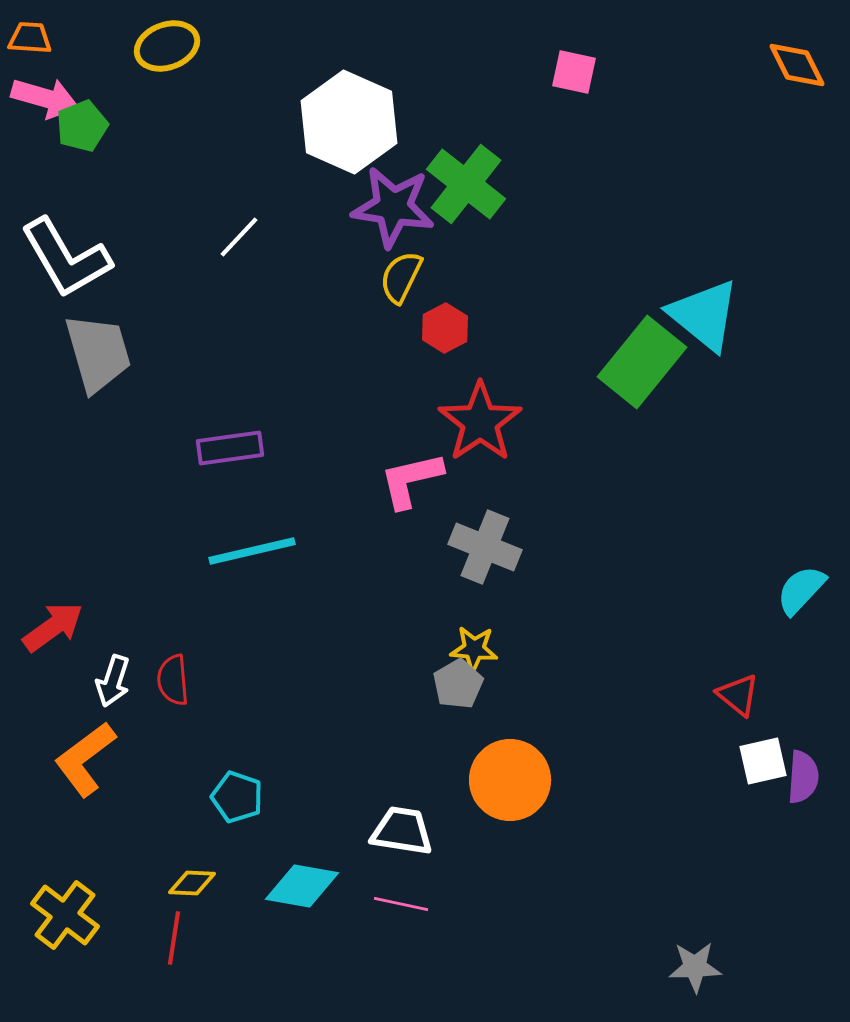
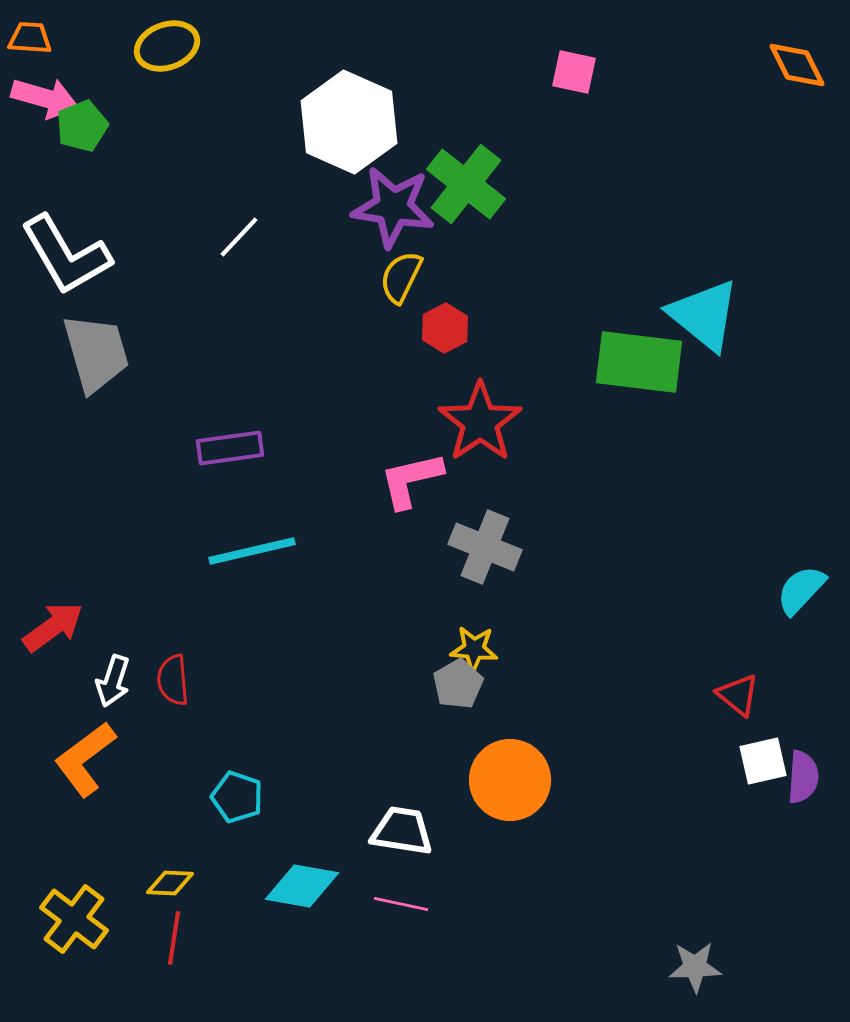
white L-shape: moved 3 px up
gray trapezoid: moved 2 px left
green rectangle: moved 3 px left; rotated 58 degrees clockwise
yellow diamond: moved 22 px left
yellow cross: moved 9 px right, 4 px down
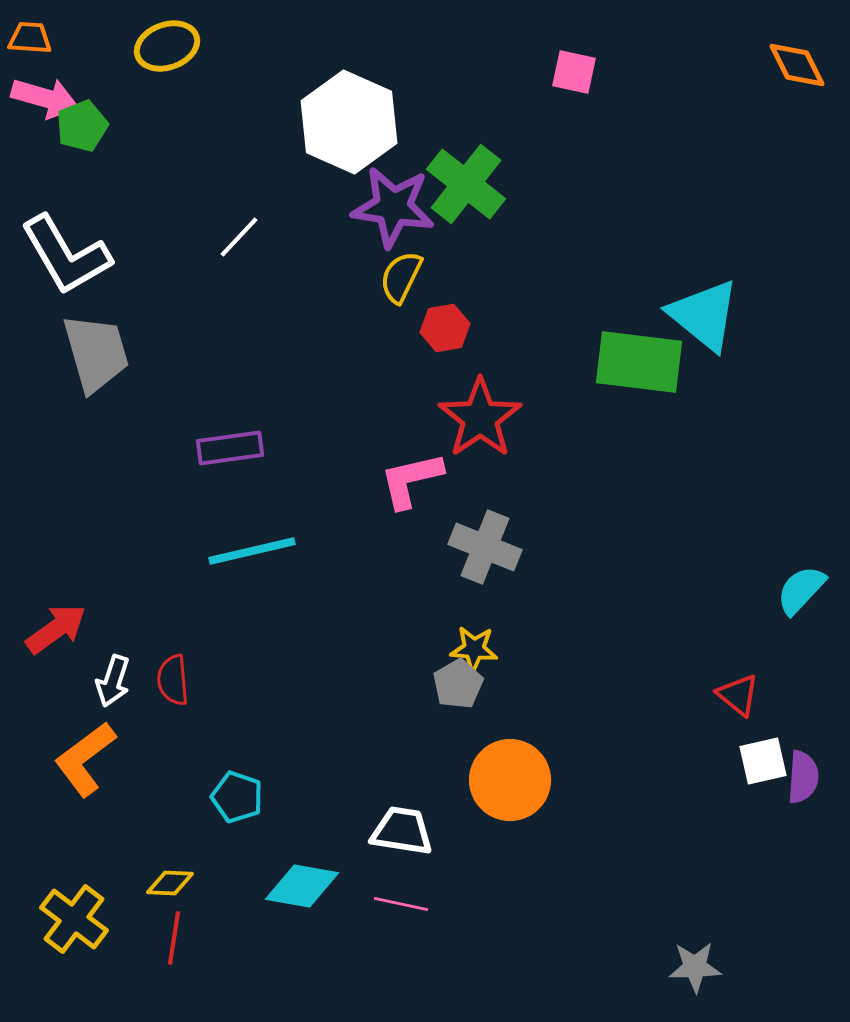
red hexagon: rotated 18 degrees clockwise
red star: moved 4 px up
red arrow: moved 3 px right, 2 px down
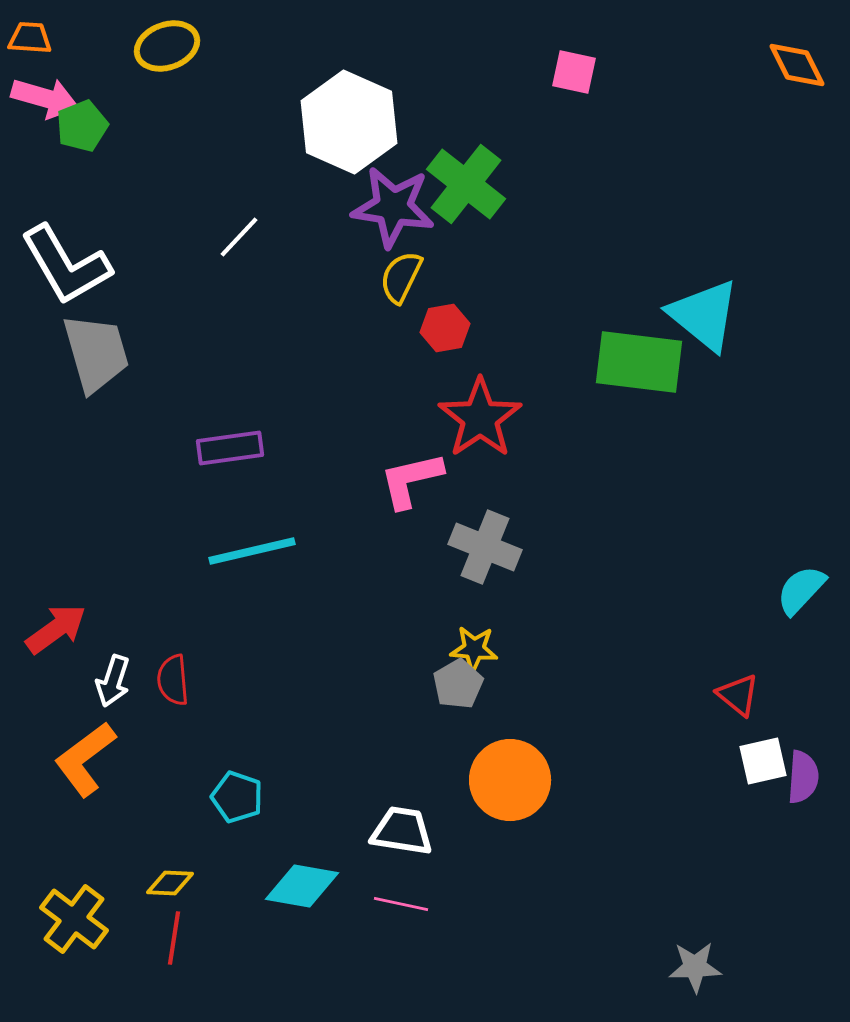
white L-shape: moved 10 px down
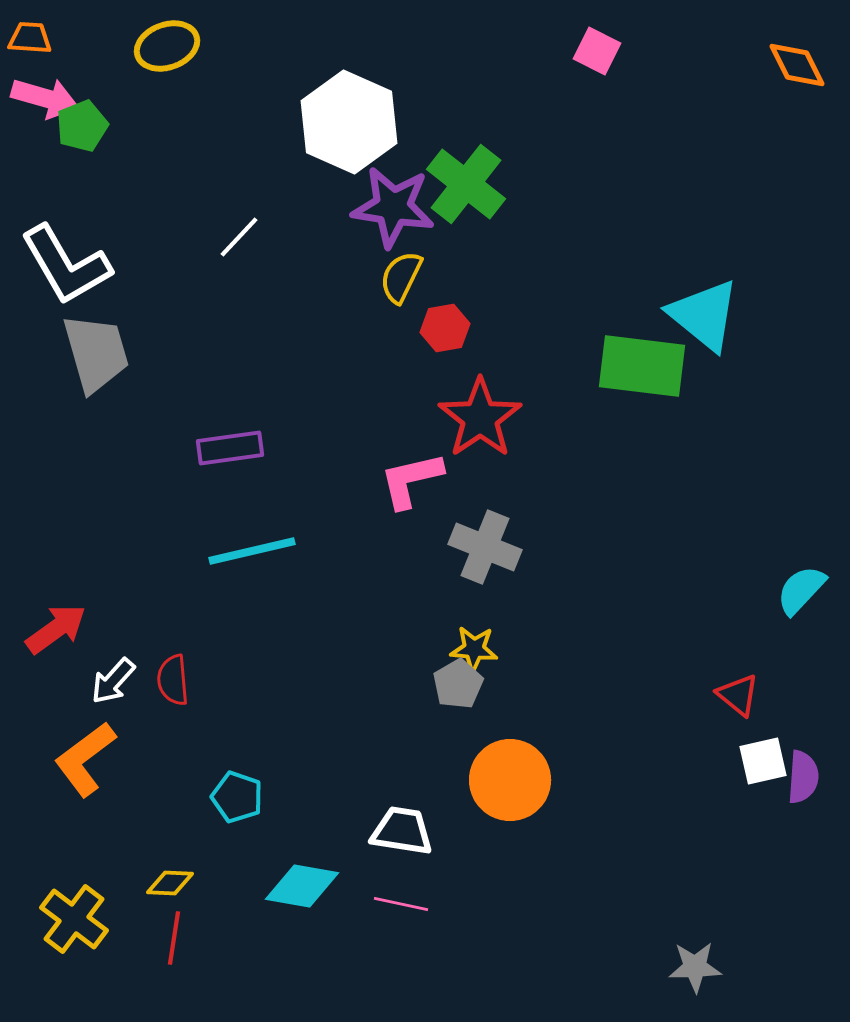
pink square: moved 23 px right, 21 px up; rotated 15 degrees clockwise
green rectangle: moved 3 px right, 4 px down
white arrow: rotated 24 degrees clockwise
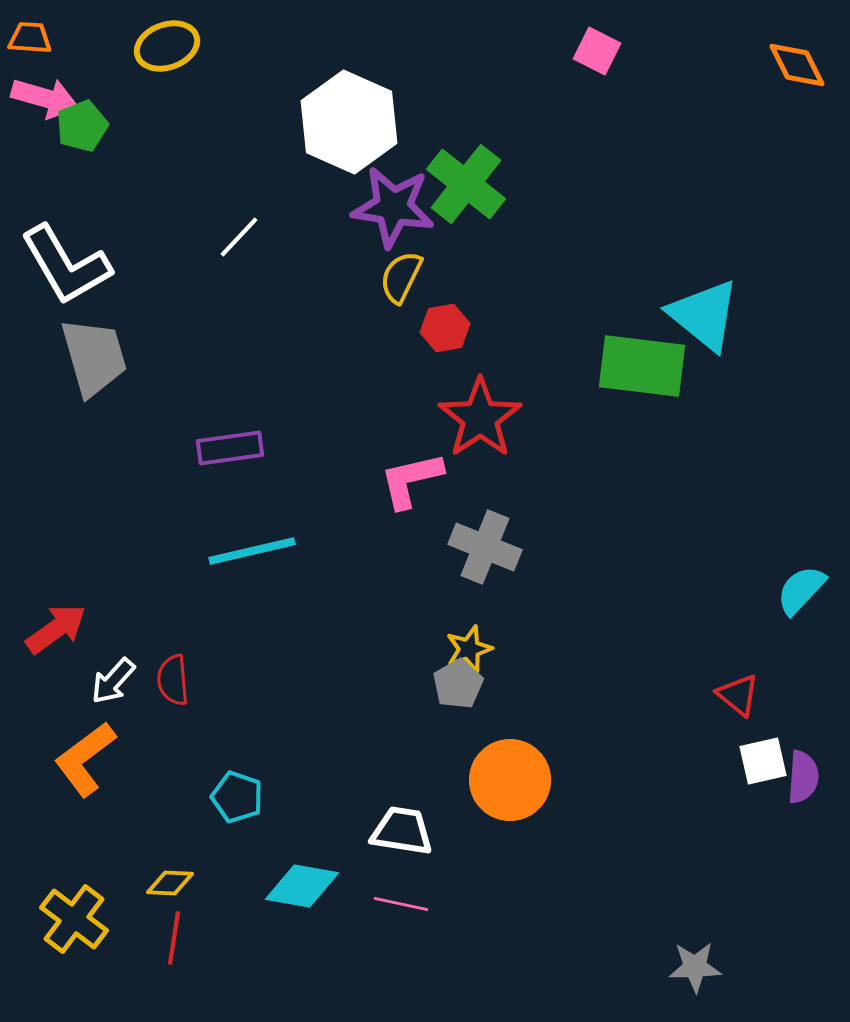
gray trapezoid: moved 2 px left, 4 px down
yellow star: moved 5 px left; rotated 24 degrees counterclockwise
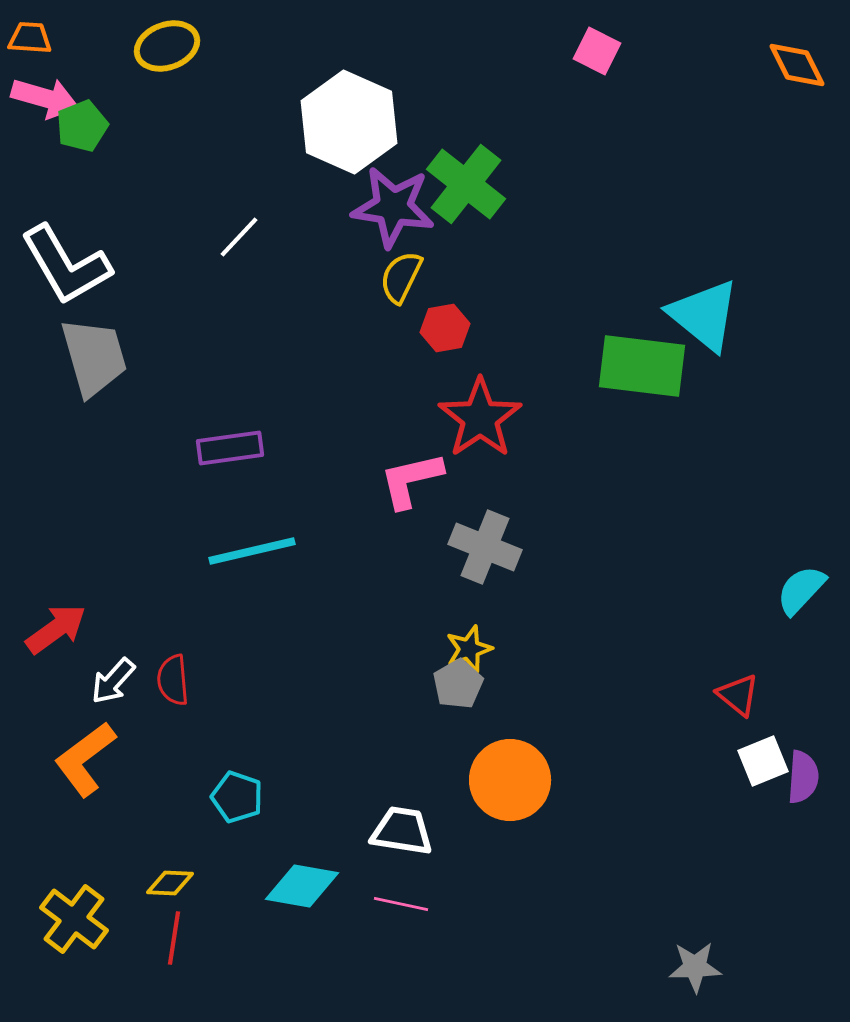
white square: rotated 9 degrees counterclockwise
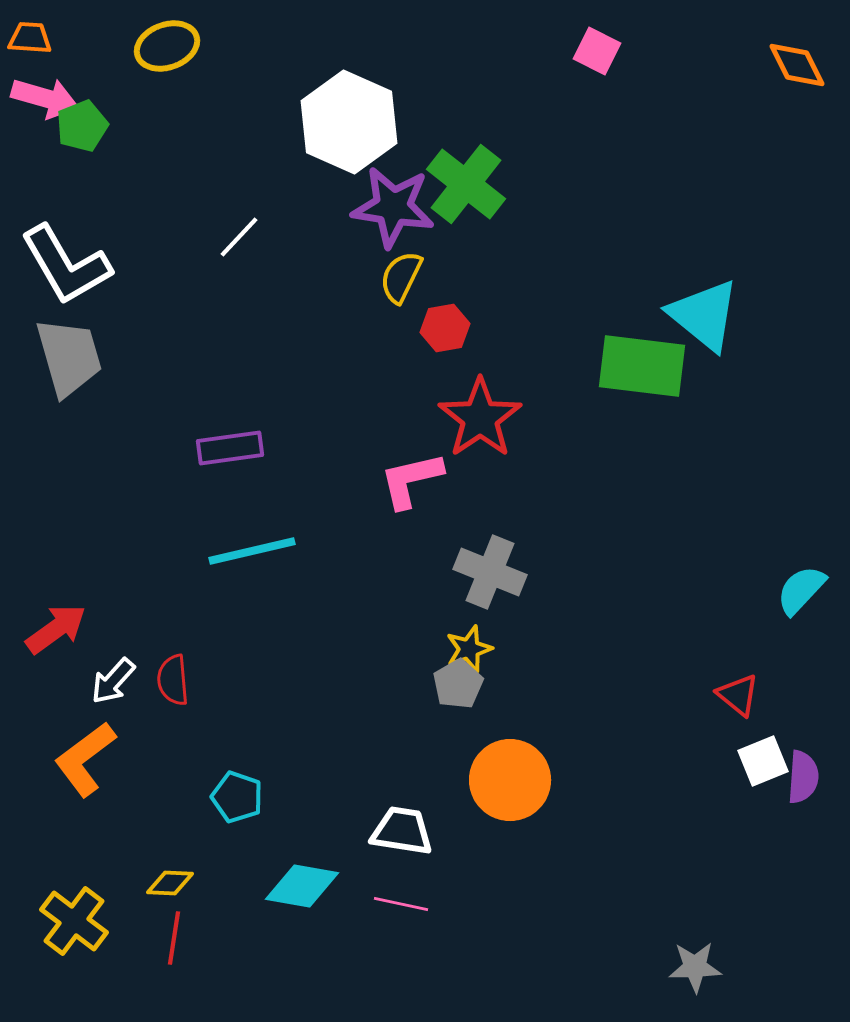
gray trapezoid: moved 25 px left
gray cross: moved 5 px right, 25 px down
yellow cross: moved 2 px down
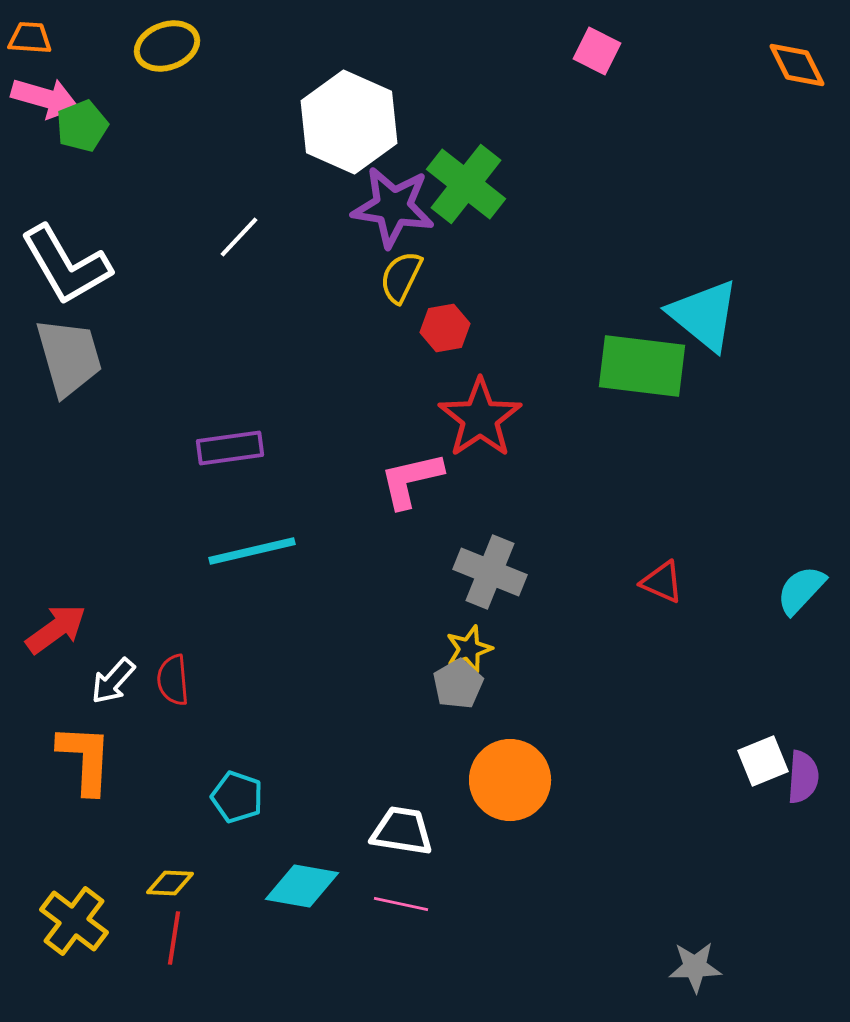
red triangle: moved 76 px left, 113 px up; rotated 15 degrees counterclockwise
orange L-shape: rotated 130 degrees clockwise
